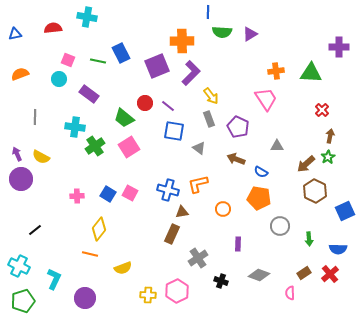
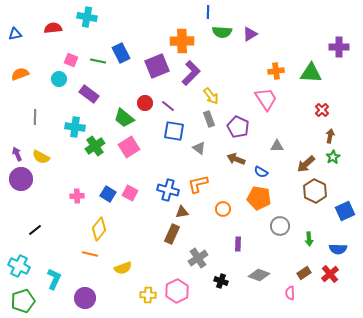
pink square at (68, 60): moved 3 px right
green star at (328, 157): moved 5 px right
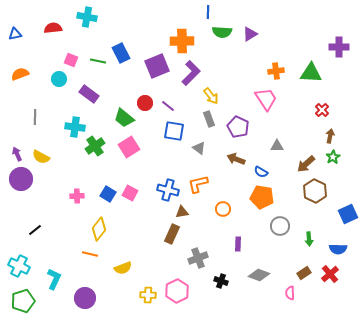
orange pentagon at (259, 198): moved 3 px right, 1 px up
blue square at (345, 211): moved 3 px right, 3 px down
gray cross at (198, 258): rotated 12 degrees clockwise
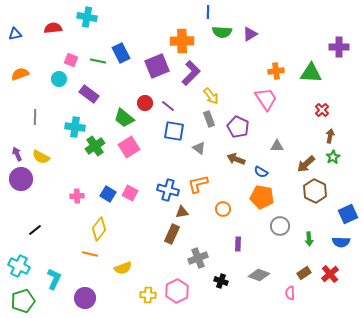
blue semicircle at (338, 249): moved 3 px right, 7 px up
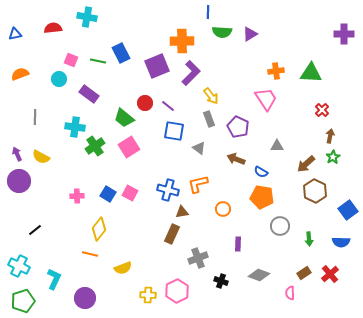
purple cross at (339, 47): moved 5 px right, 13 px up
purple circle at (21, 179): moved 2 px left, 2 px down
blue square at (348, 214): moved 4 px up; rotated 12 degrees counterclockwise
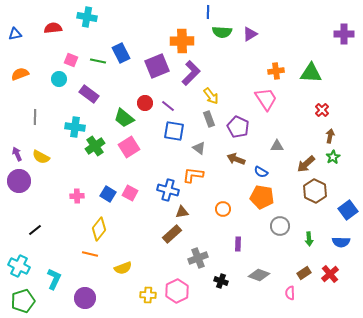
orange L-shape at (198, 184): moved 5 px left, 9 px up; rotated 20 degrees clockwise
brown rectangle at (172, 234): rotated 24 degrees clockwise
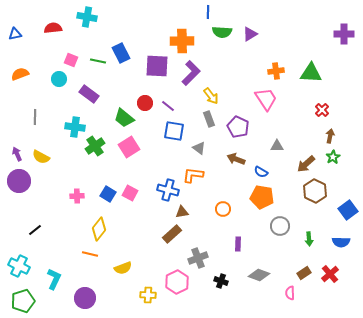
purple square at (157, 66): rotated 25 degrees clockwise
pink hexagon at (177, 291): moved 9 px up
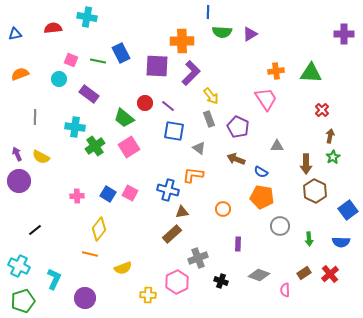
brown arrow at (306, 164): rotated 48 degrees counterclockwise
pink semicircle at (290, 293): moved 5 px left, 3 px up
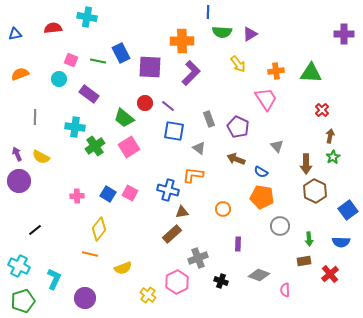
purple square at (157, 66): moved 7 px left, 1 px down
yellow arrow at (211, 96): moved 27 px right, 32 px up
gray triangle at (277, 146): rotated 48 degrees clockwise
brown rectangle at (304, 273): moved 12 px up; rotated 24 degrees clockwise
yellow cross at (148, 295): rotated 35 degrees clockwise
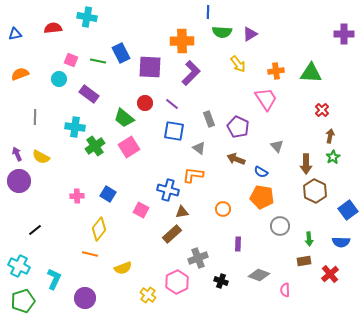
purple line at (168, 106): moved 4 px right, 2 px up
pink square at (130, 193): moved 11 px right, 17 px down
